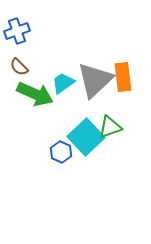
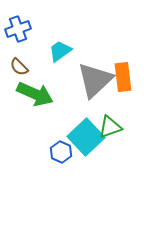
blue cross: moved 1 px right, 2 px up
cyan trapezoid: moved 3 px left, 32 px up
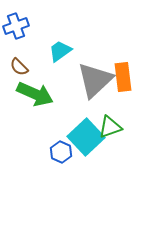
blue cross: moved 2 px left, 3 px up
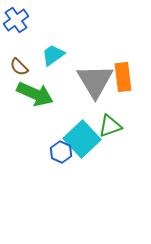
blue cross: moved 6 px up; rotated 15 degrees counterclockwise
cyan trapezoid: moved 7 px left, 4 px down
gray triangle: moved 1 px down; rotated 18 degrees counterclockwise
green triangle: moved 1 px up
cyan square: moved 4 px left, 2 px down
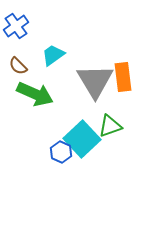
blue cross: moved 6 px down
brown semicircle: moved 1 px left, 1 px up
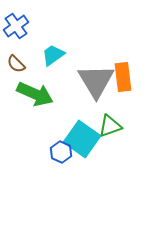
brown semicircle: moved 2 px left, 2 px up
gray triangle: moved 1 px right
cyan square: rotated 12 degrees counterclockwise
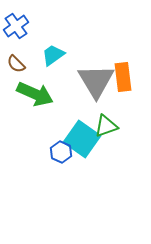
green triangle: moved 4 px left
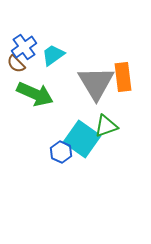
blue cross: moved 8 px right, 21 px down
gray triangle: moved 2 px down
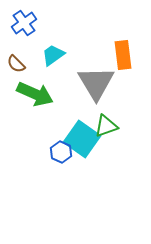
blue cross: moved 24 px up
orange rectangle: moved 22 px up
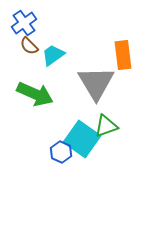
brown semicircle: moved 13 px right, 18 px up
